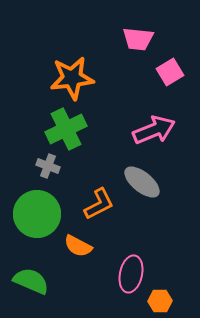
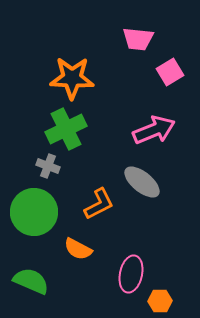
orange star: rotated 9 degrees clockwise
green circle: moved 3 px left, 2 px up
orange semicircle: moved 3 px down
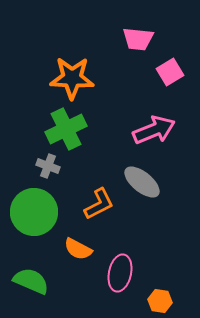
pink ellipse: moved 11 px left, 1 px up
orange hexagon: rotated 10 degrees clockwise
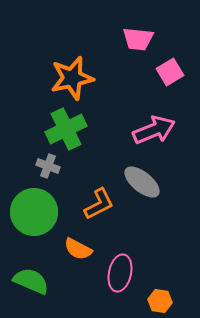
orange star: rotated 15 degrees counterclockwise
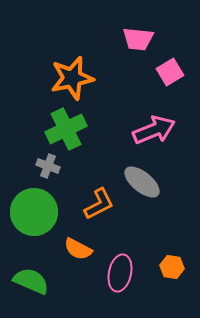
orange hexagon: moved 12 px right, 34 px up
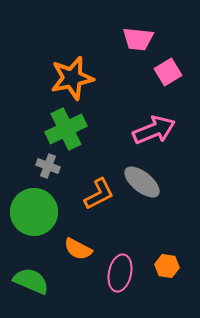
pink square: moved 2 px left
orange L-shape: moved 10 px up
orange hexagon: moved 5 px left, 1 px up
